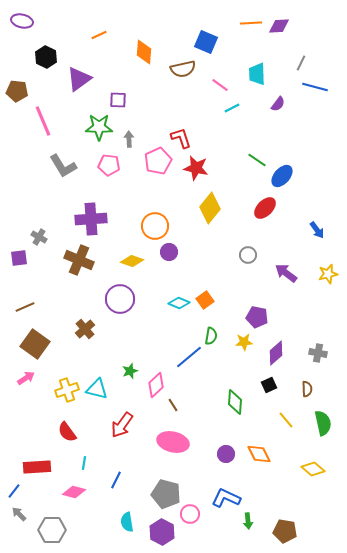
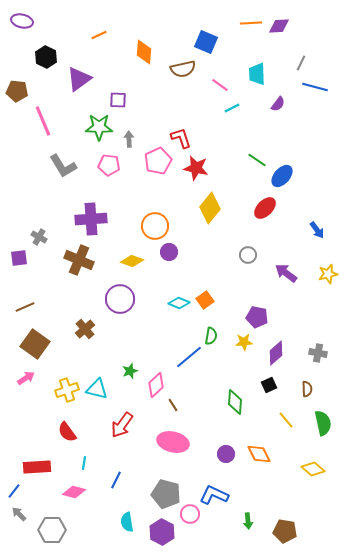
blue L-shape at (226, 498): moved 12 px left, 3 px up
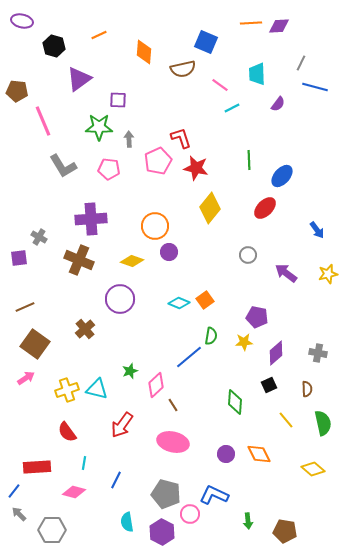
black hexagon at (46, 57): moved 8 px right, 11 px up; rotated 10 degrees counterclockwise
green line at (257, 160): moved 8 px left; rotated 54 degrees clockwise
pink pentagon at (109, 165): moved 4 px down
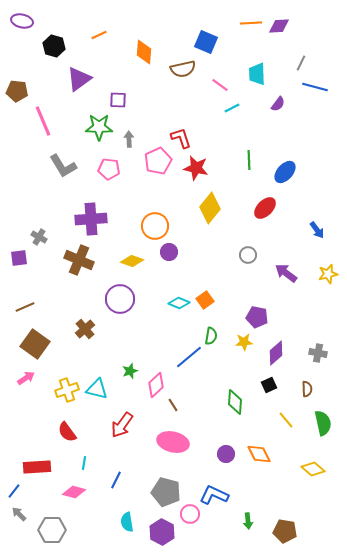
blue ellipse at (282, 176): moved 3 px right, 4 px up
gray pentagon at (166, 494): moved 2 px up
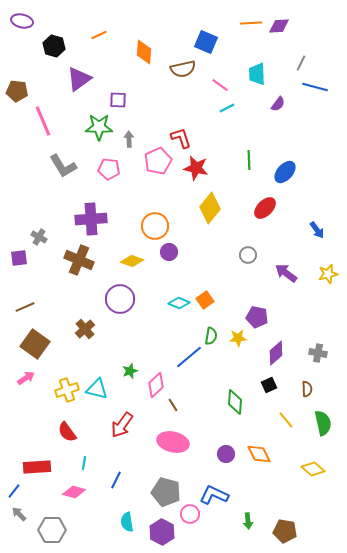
cyan line at (232, 108): moved 5 px left
yellow star at (244, 342): moved 6 px left, 4 px up
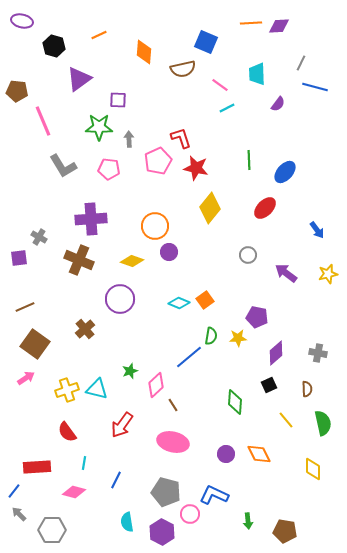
yellow diamond at (313, 469): rotated 50 degrees clockwise
